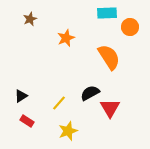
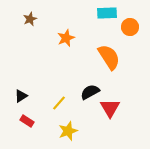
black semicircle: moved 1 px up
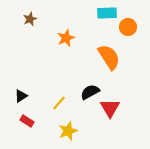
orange circle: moved 2 px left
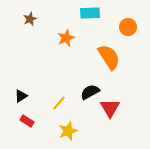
cyan rectangle: moved 17 px left
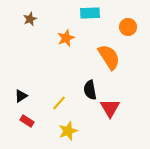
black semicircle: moved 2 px up; rotated 72 degrees counterclockwise
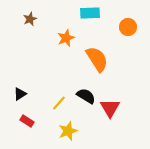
orange semicircle: moved 12 px left, 2 px down
black semicircle: moved 4 px left, 6 px down; rotated 132 degrees clockwise
black triangle: moved 1 px left, 2 px up
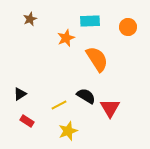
cyan rectangle: moved 8 px down
yellow line: moved 2 px down; rotated 21 degrees clockwise
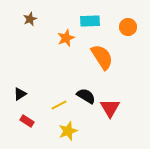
orange semicircle: moved 5 px right, 2 px up
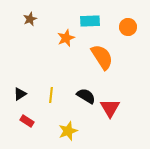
yellow line: moved 8 px left, 10 px up; rotated 56 degrees counterclockwise
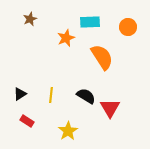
cyan rectangle: moved 1 px down
yellow star: rotated 12 degrees counterclockwise
